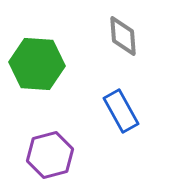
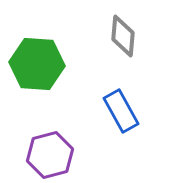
gray diamond: rotated 9 degrees clockwise
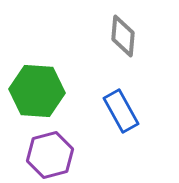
green hexagon: moved 27 px down
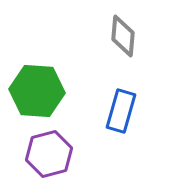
blue rectangle: rotated 45 degrees clockwise
purple hexagon: moved 1 px left, 1 px up
